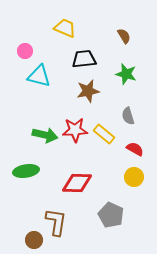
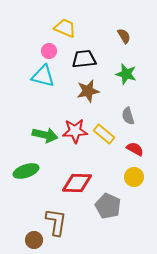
pink circle: moved 24 px right
cyan triangle: moved 4 px right
red star: moved 1 px down
green ellipse: rotated 10 degrees counterclockwise
gray pentagon: moved 3 px left, 9 px up
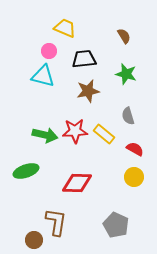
gray pentagon: moved 8 px right, 19 px down
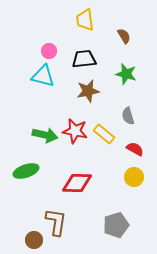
yellow trapezoid: moved 20 px right, 8 px up; rotated 120 degrees counterclockwise
red star: rotated 15 degrees clockwise
gray pentagon: rotated 30 degrees clockwise
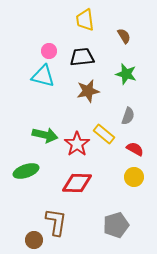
black trapezoid: moved 2 px left, 2 px up
gray semicircle: rotated 144 degrees counterclockwise
red star: moved 2 px right, 13 px down; rotated 25 degrees clockwise
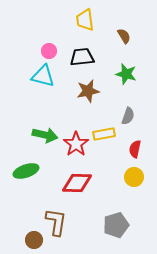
yellow rectangle: rotated 50 degrees counterclockwise
red star: moved 1 px left
red semicircle: rotated 108 degrees counterclockwise
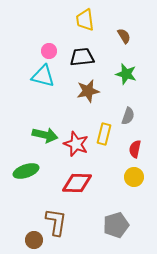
yellow rectangle: rotated 65 degrees counterclockwise
red star: rotated 15 degrees counterclockwise
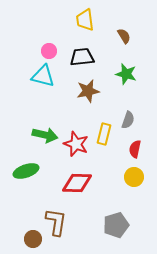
gray semicircle: moved 4 px down
brown circle: moved 1 px left, 1 px up
